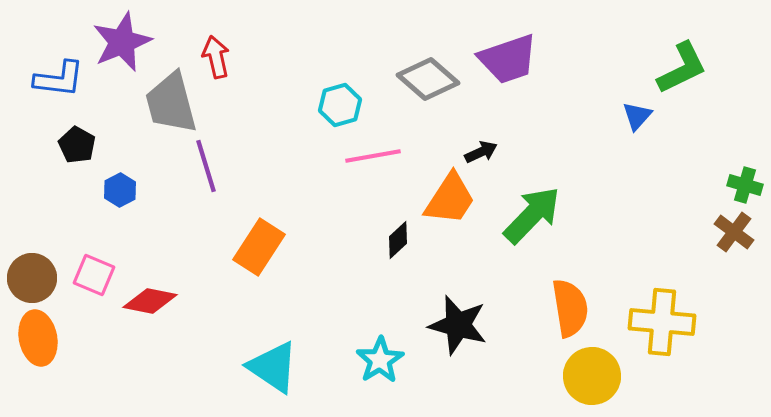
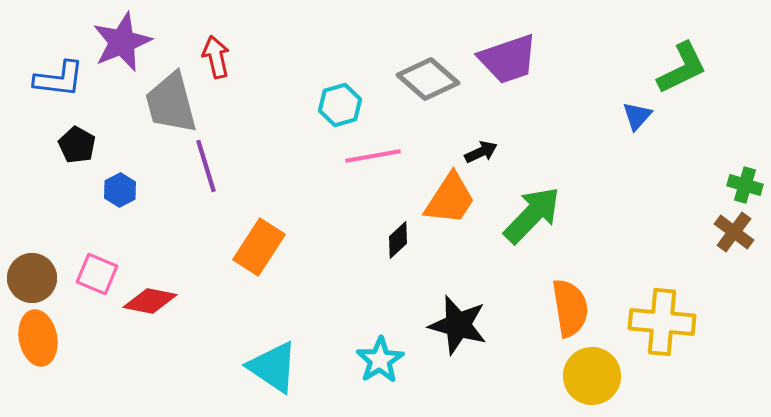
pink square: moved 3 px right, 1 px up
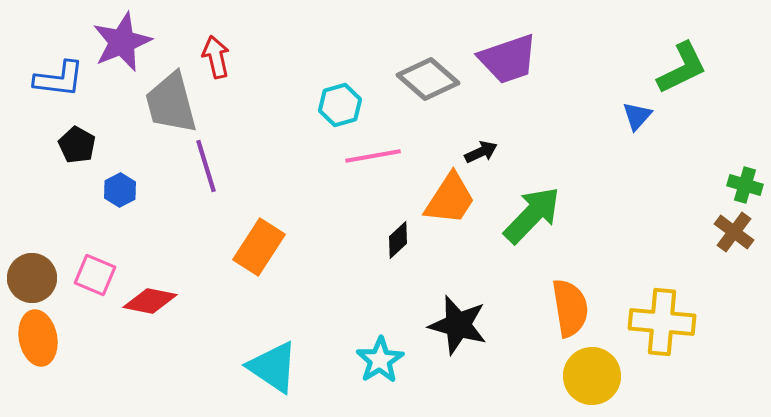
pink square: moved 2 px left, 1 px down
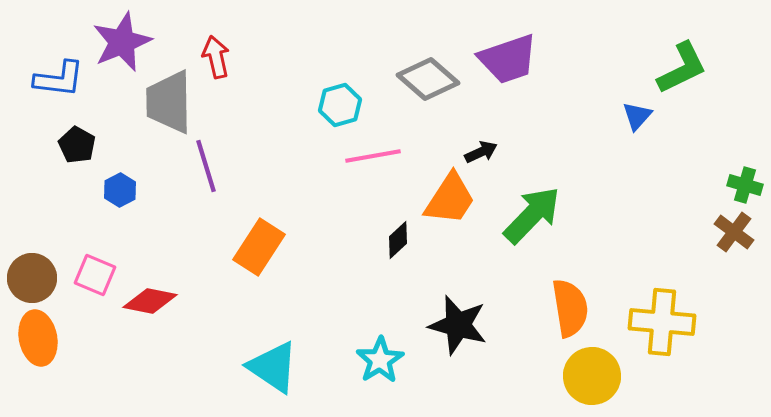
gray trapezoid: moved 2 px left, 1 px up; rotated 14 degrees clockwise
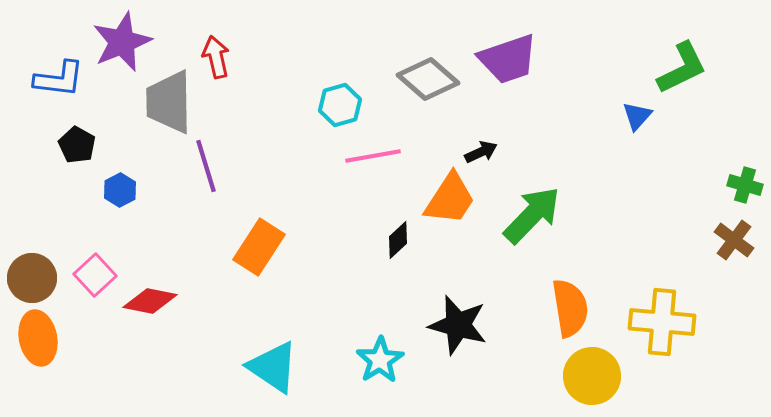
brown cross: moved 8 px down
pink square: rotated 24 degrees clockwise
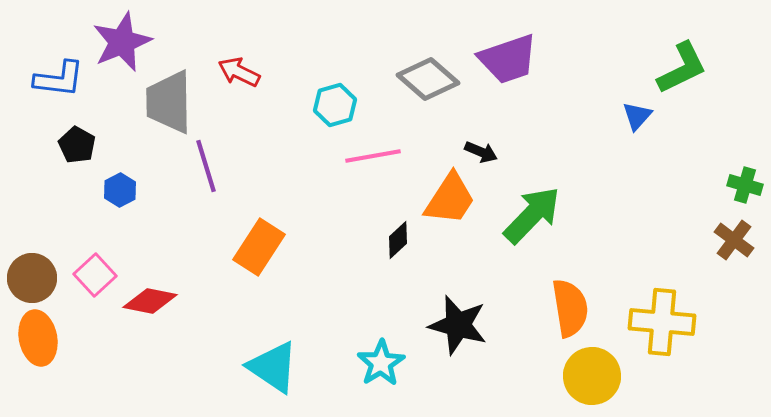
red arrow: moved 23 px right, 15 px down; rotated 51 degrees counterclockwise
cyan hexagon: moved 5 px left
black arrow: rotated 48 degrees clockwise
cyan star: moved 1 px right, 3 px down
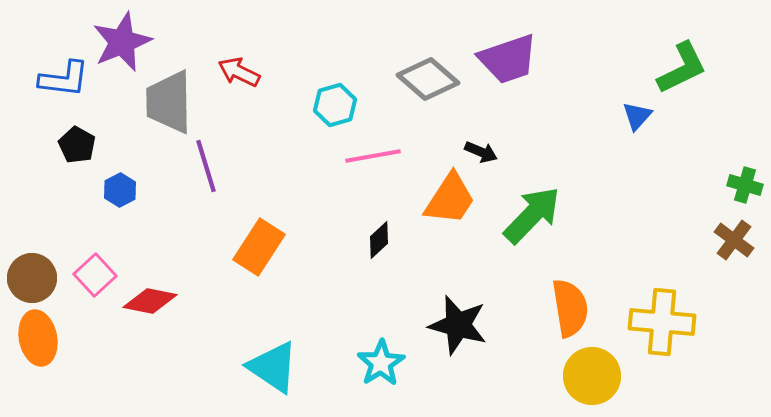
blue L-shape: moved 5 px right
black diamond: moved 19 px left
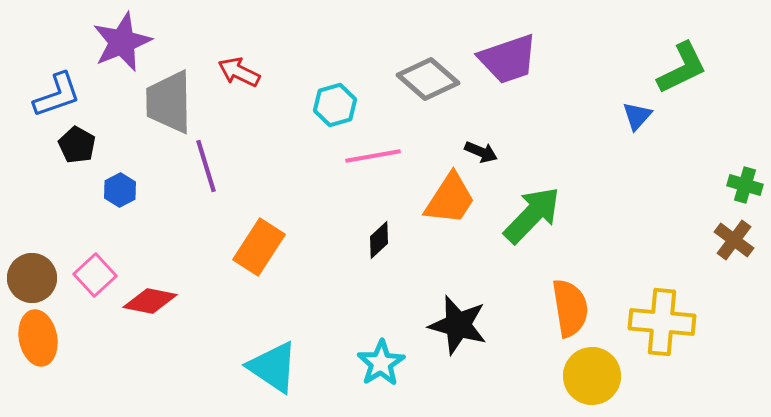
blue L-shape: moved 7 px left, 16 px down; rotated 26 degrees counterclockwise
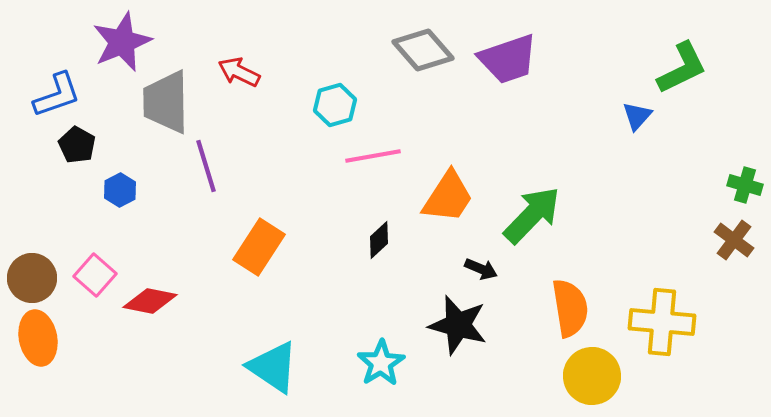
gray diamond: moved 5 px left, 29 px up; rotated 8 degrees clockwise
gray trapezoid: moved 3 px left
black arrow: moved 117 px down
orange trapezoid: moved 2 px left, 2 px up
pink square: rotated 6 degrees counterclockwise
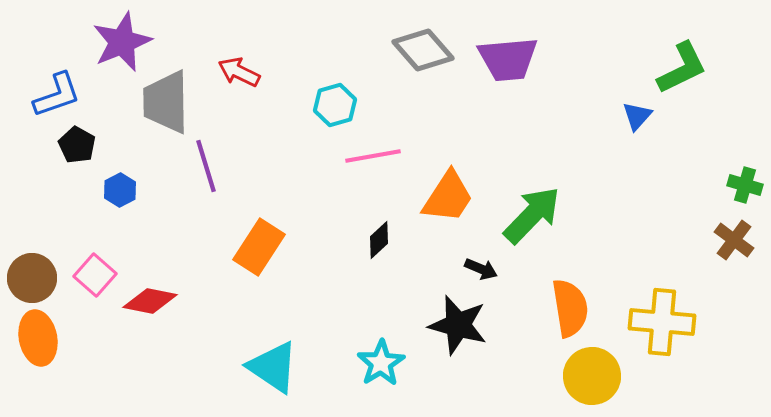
purple trapezoid: rotated 14 degrees clockwise
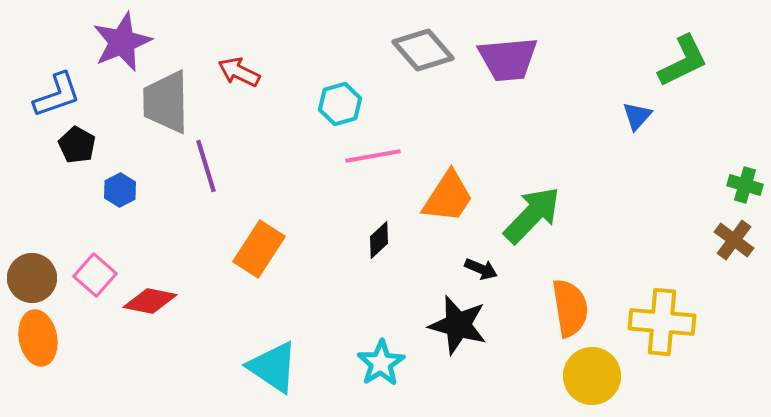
green L-shape: moved 1 px right, 7 px up
cyan hexagon: moved 5 px right, 1 px up
orange rectangle: moved 2 px down
